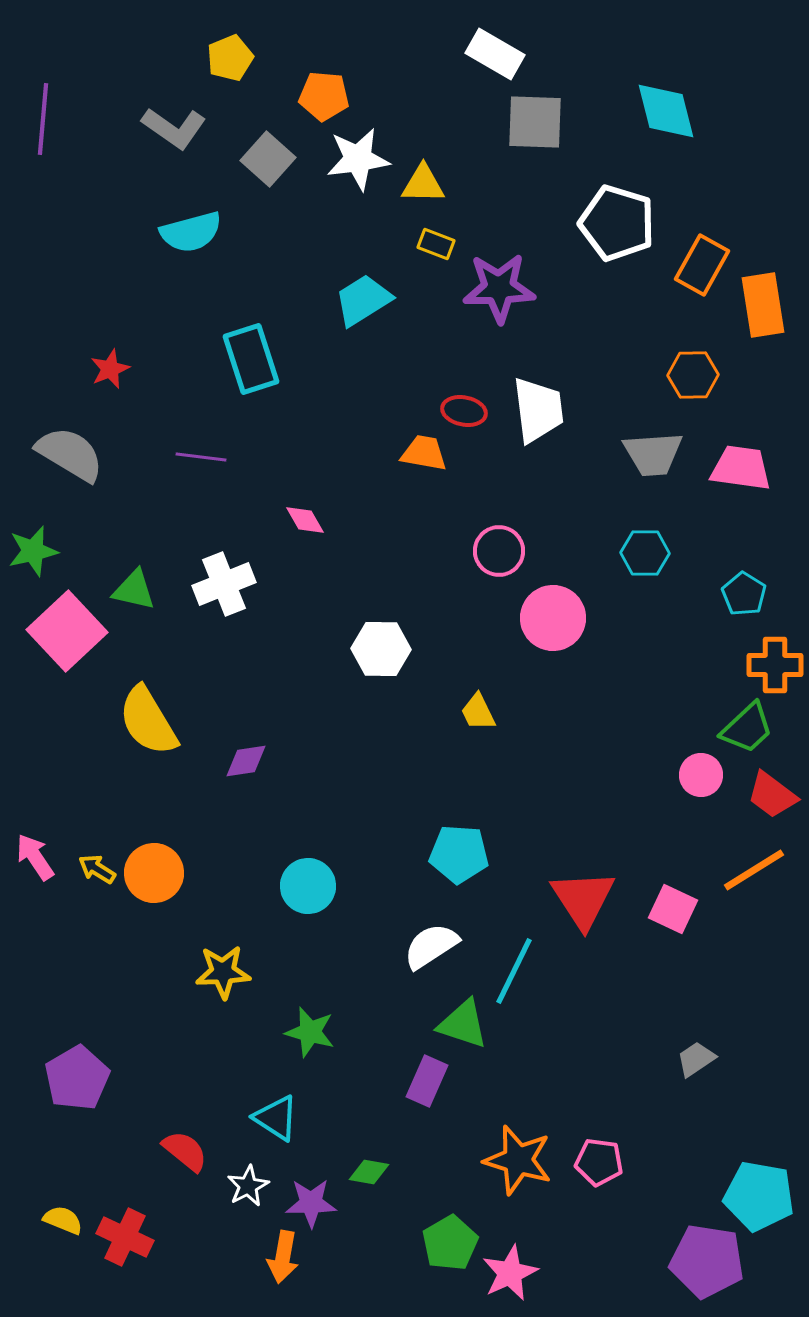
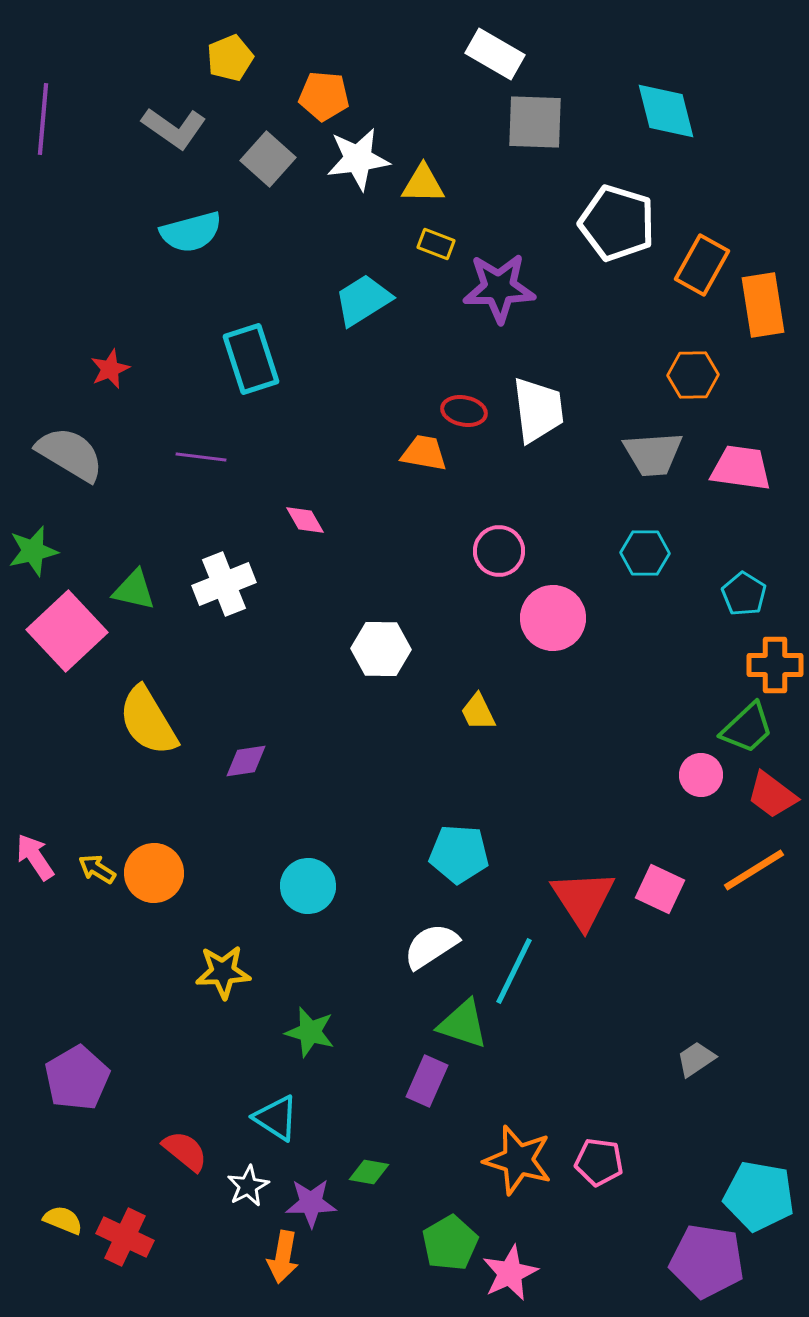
pink square at (673, 909): moved 13 px left, 20 px up
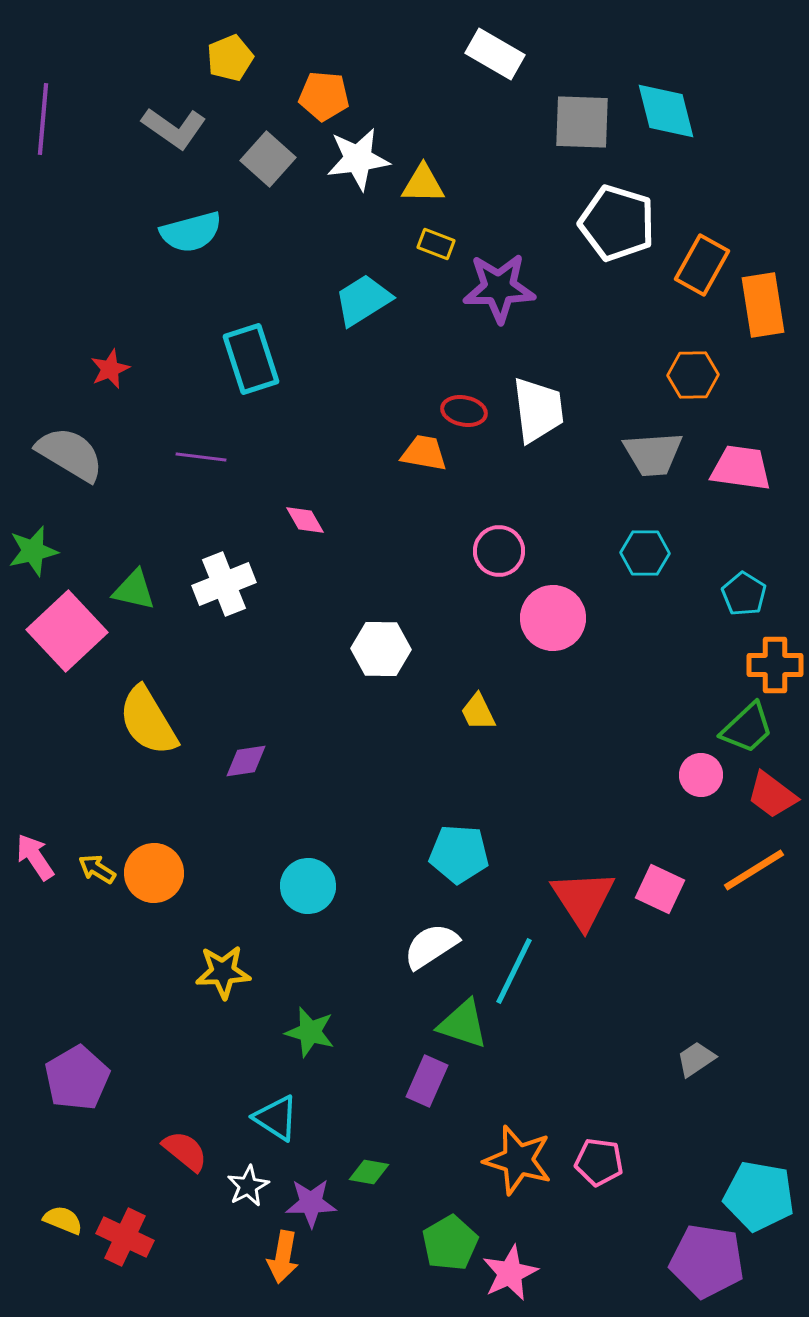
gray square at (535, 122): moved 47 px right
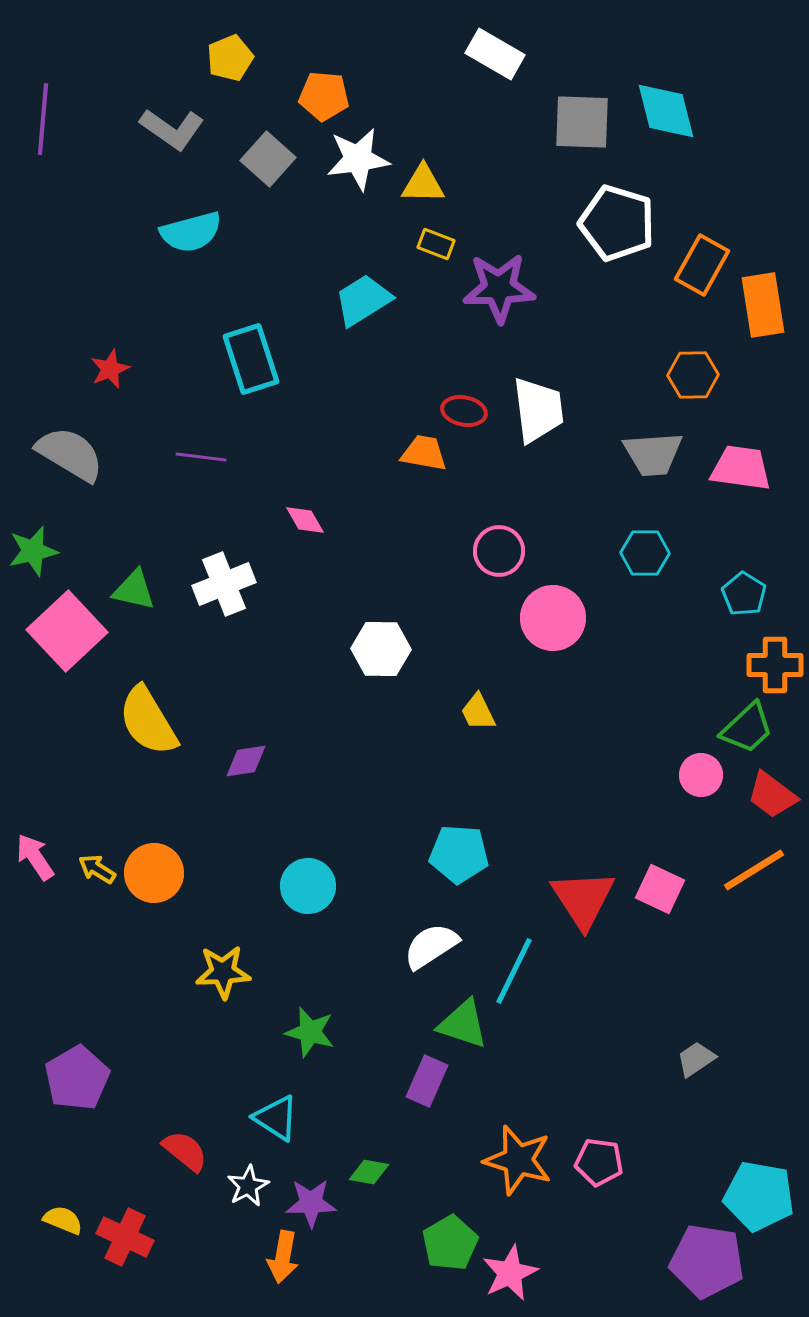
gray L-shape at (174, 128): moved 2 px left, 1 px down
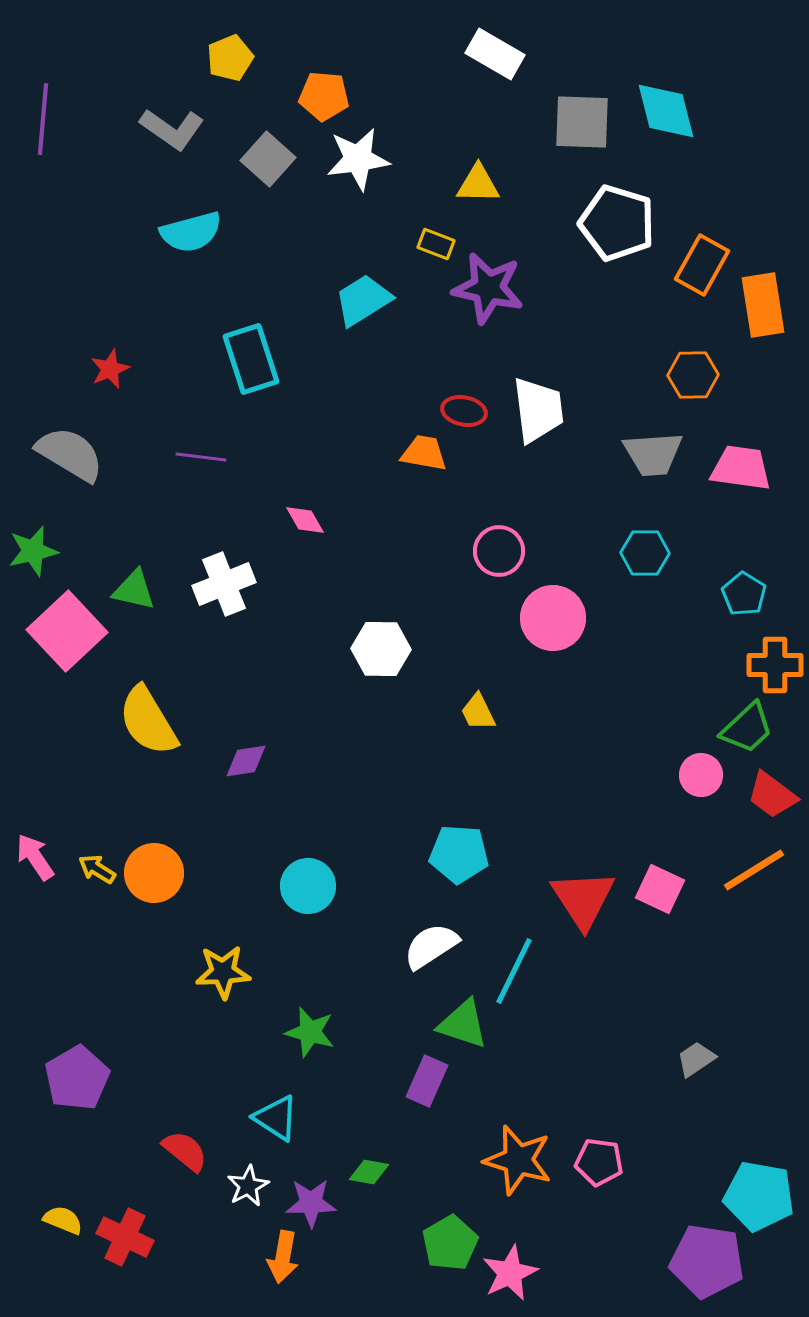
yellow triangle at (423, 184): moved 55 px right
purple star at (499, 288): moved 11 px left; rotated 14 degrees clockwise
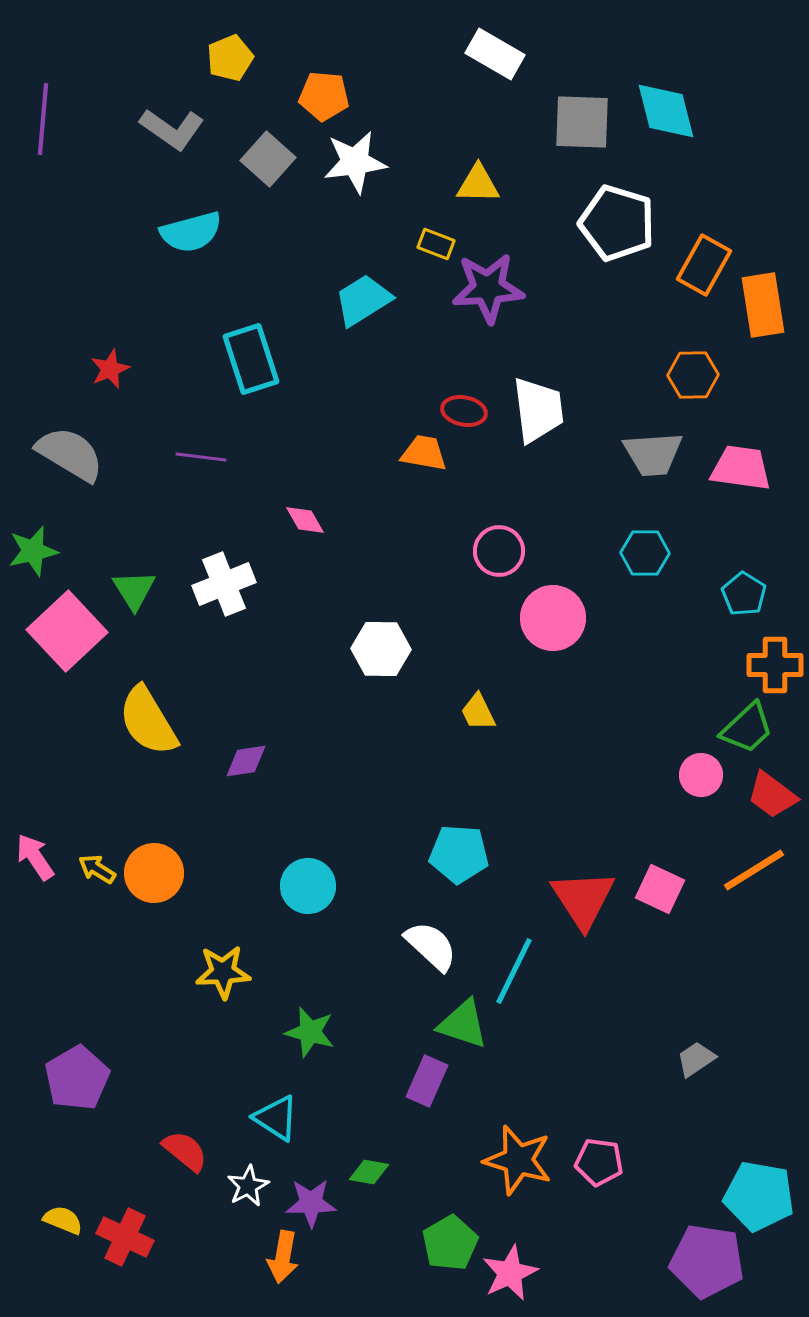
white star at (358, 159): moved 3 px left, 3 px down
orange rectangle at (702, 265): moved 2 px right
purple star at (488, 288): rotated 16 degrees counterclockwise
green triangle at (134, 590): rotated 45 degrees clockwise
white semicircle at (431, 946): rotated 76 degrees clockwise
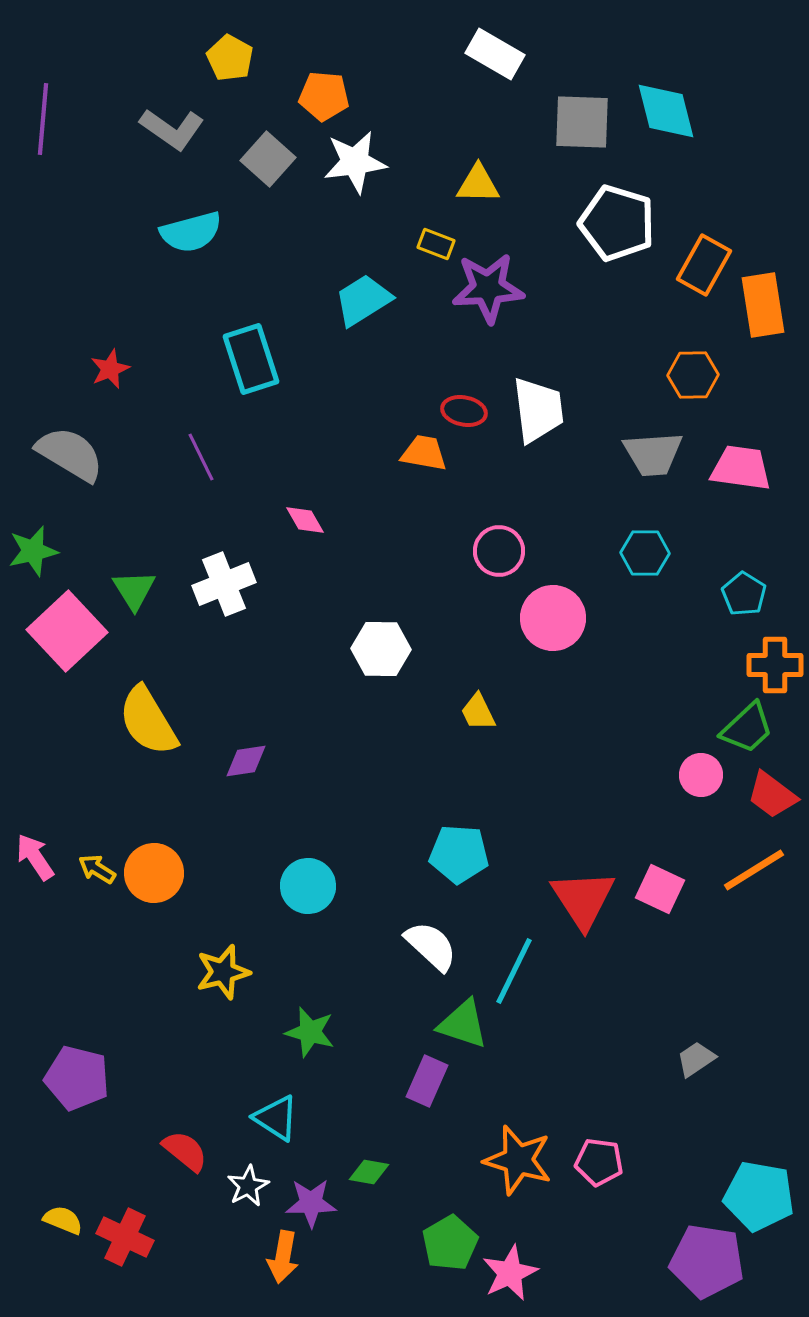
yellow pentagon at (230, 58): rotated 21 degrees counterclockwise
purple line at (201, 457): rotated 57 degrees clockwise
yellow star at (223, 972): rotated 12 degrees counterclockwise
purple pentagon at (77, 1078): rotated 28 degrees counterclockwise
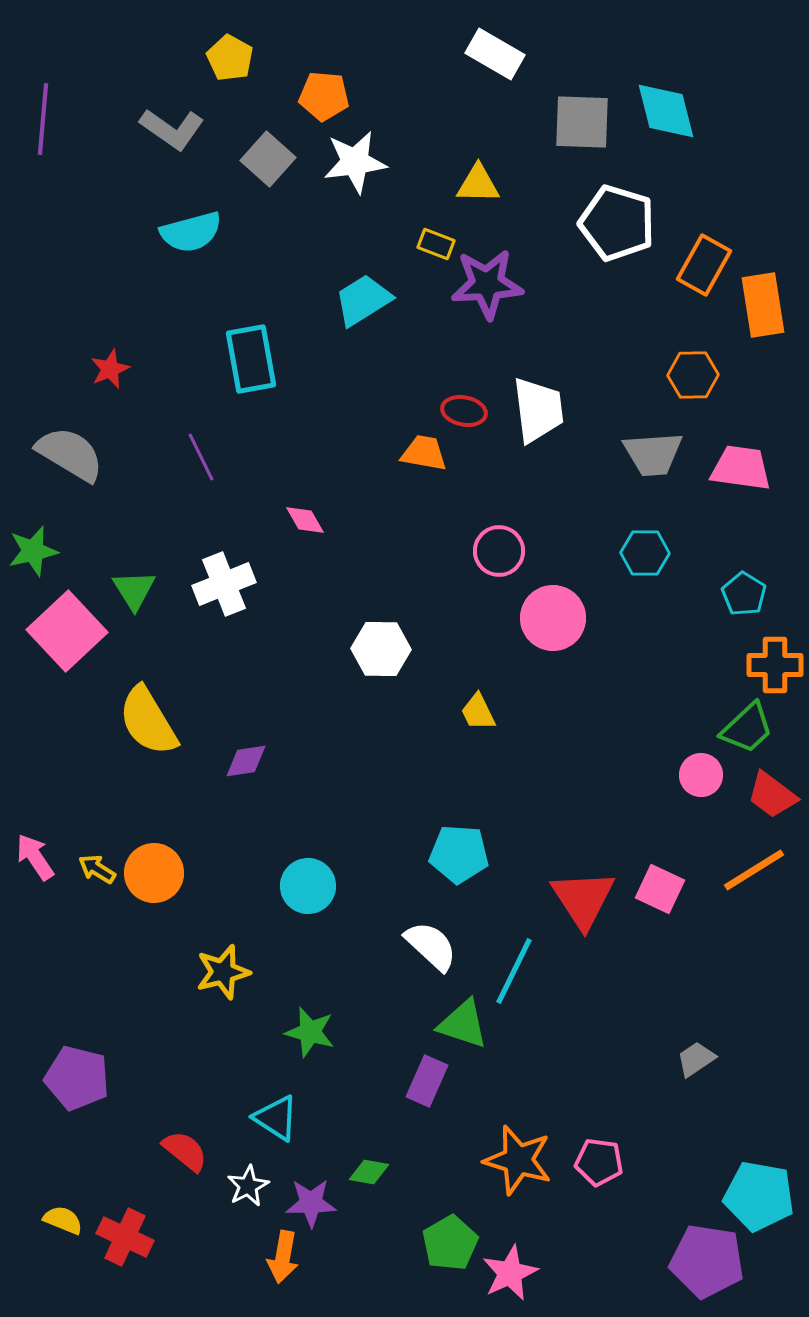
purple star at (488, 288): moved 1 px left, 4 px up
cyan rectangle at (251, 359): rotated 8 degrees clockwise
